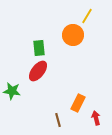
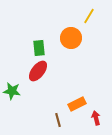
yellow line: moved 2 px right
orange circle: moved 2 px left, 3 px down
orange rectangle: moved 1 px left, 1 px down; rotated 36 degrees clockwise
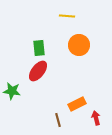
yellow line: moved 22 px left; rotated 63 degrees clockwise
orange circle: moved 8 px right, 7 px down
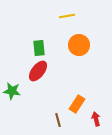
yellow line: rotated 14 degrees counterclockwise
orange rectangle: rotated 30 degrees counterclockwise
red arrow: moved 1 px down
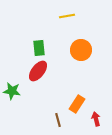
orange circle: moved 2 px right, 5 px down
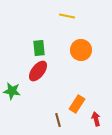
yellow line: rotated 21 degrees clockwise
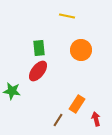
brown line: rotated 48 degrees clockwise
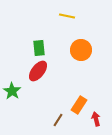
green star: rotated 24 degrees clockwise
orange rectangle: moved 2 px right, 1 px down
